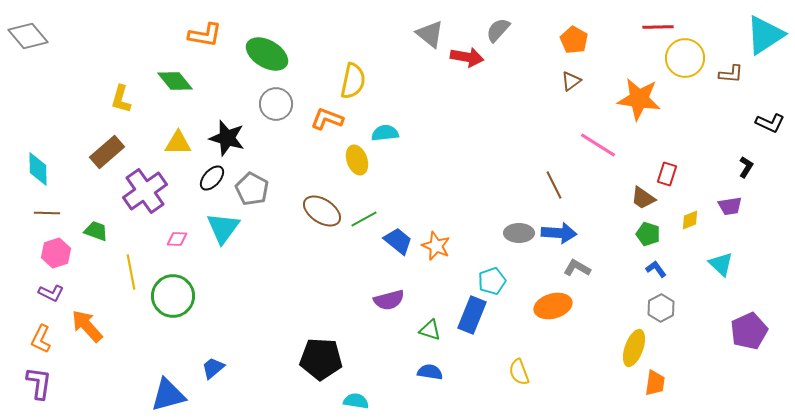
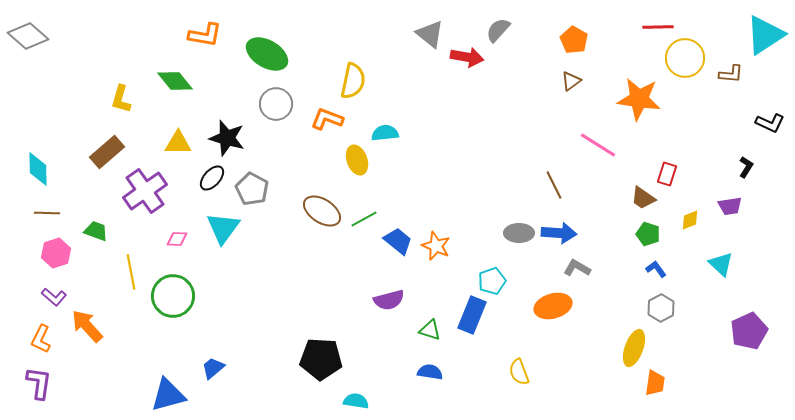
gray diamond at (28, 36): rotated 9 degrees counterclockwise
purple L-shape at (51, 293): moved 3 px right, 4 px down; rotated 15 degrees clockwise
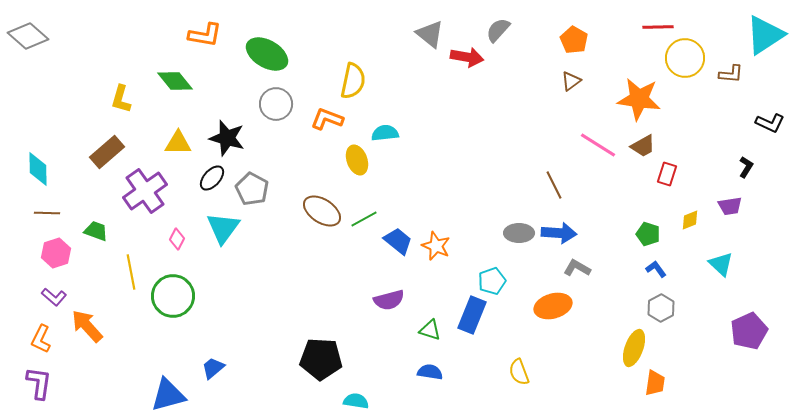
brown trapezoid at (643, 198): moved 52 px up; rotated 64 degrees counterclockwise
pink diamond at (177, 239): rotated 65 degrees counterclockwise
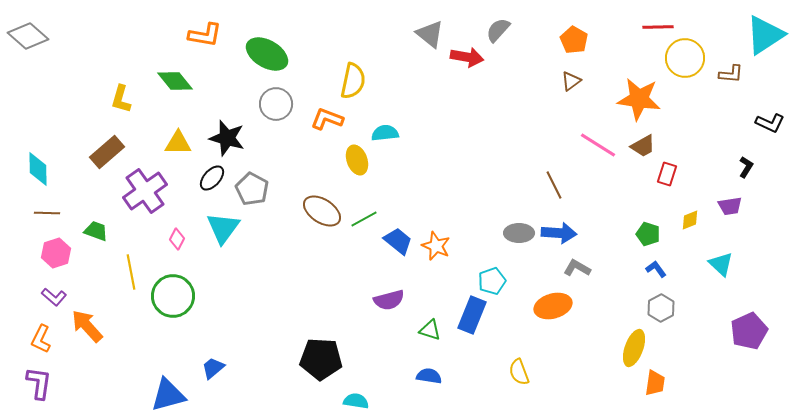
blue semicircle at (430, 372): moved 1 px left, 4 px down
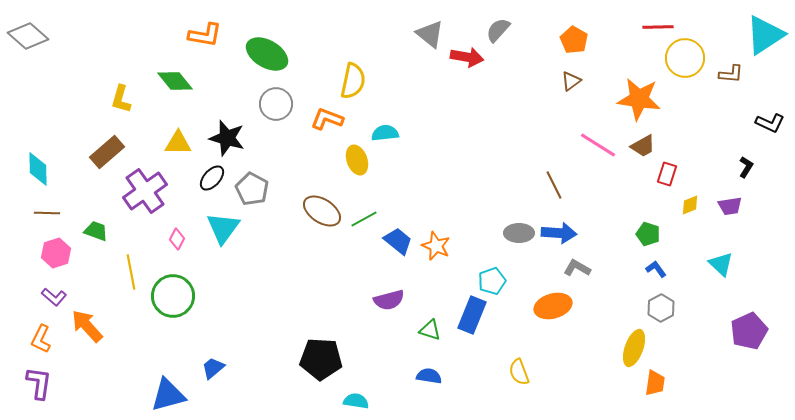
yellow diamond at (690, 220): moved 15 px up
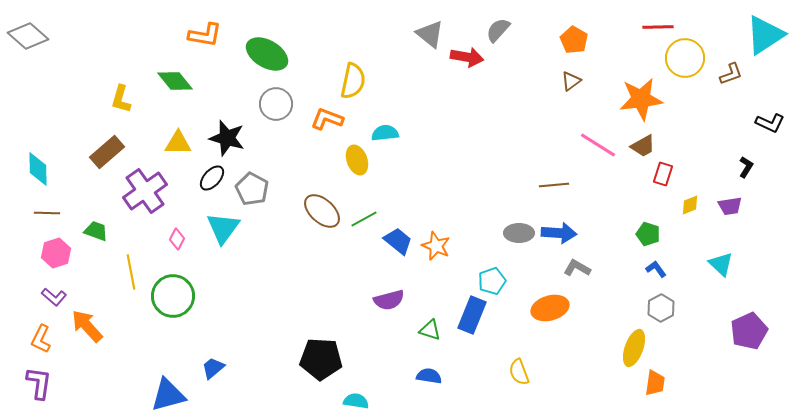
brown L-shape at (731, 74): rotated 25 degrees counterclockwise
orange star at (639, 99): moved 2 px right; rotated 15 degrees counterclockwise
red rectangle at (667, 174): moved 4 px left
brown line at (554, 185): rotated 68 degrees counterclockwise
brown ellipse at (322, 211): rotated 9 degrees clockwise
orange ellipse at (553, 306): moved 3 px left, 2 px down
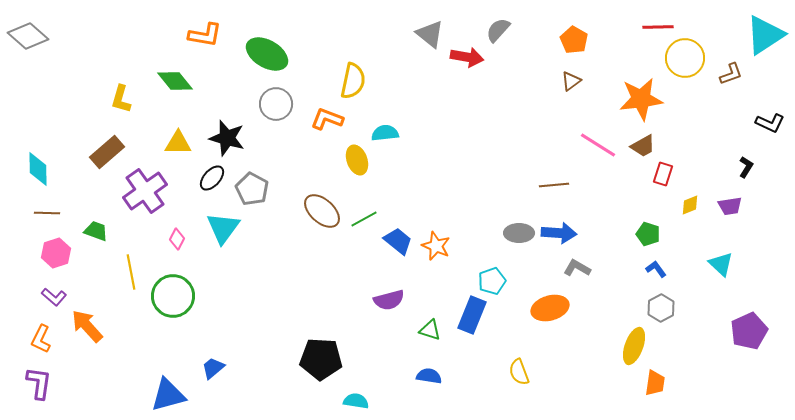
yellow ellipse at (634, 348): moved 2 px up
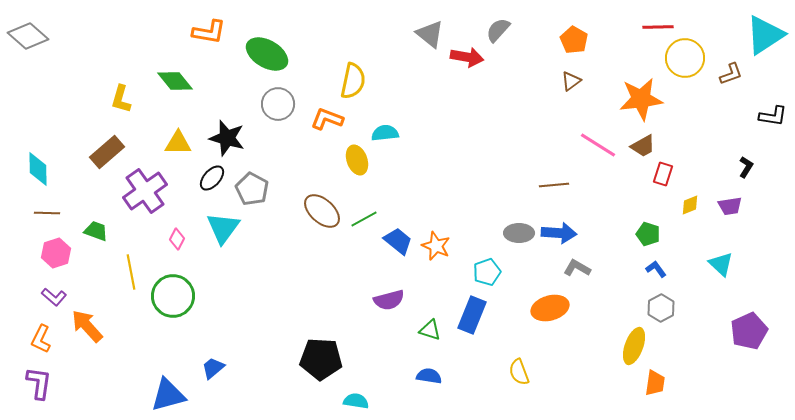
orange L-shape at (205, 35): moved 4 px right, 3 px up
gray circle at (276, 104): moved 2 px right
black L-shape at (770, 123): moved 3 px right, 7 px up; rotated 16 degrees counterclockwise
cyan pentagon at (492, 281): moved 5 px left, 9 px up
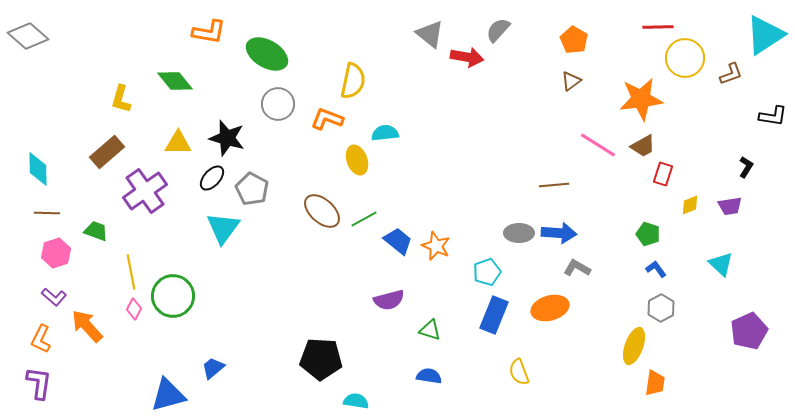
pink diamond at (177, 239): moved 43 px left, 70 px down
blue rectangle at (472, 315): moved 22 px right
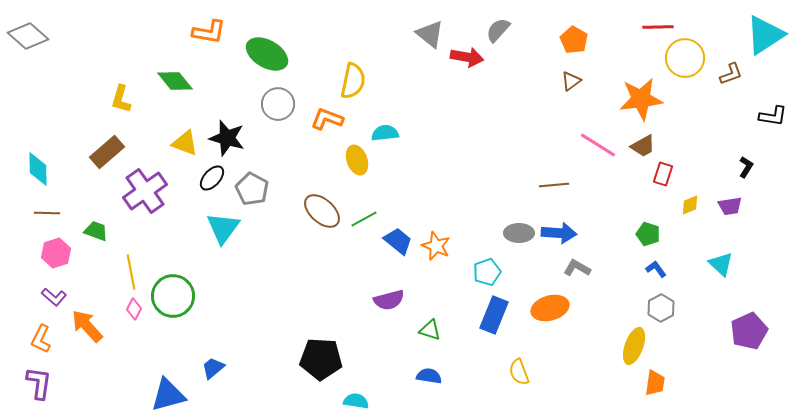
yellow triangle at (178, 143): moved 7 px right; rotated 20 degrees clockwise
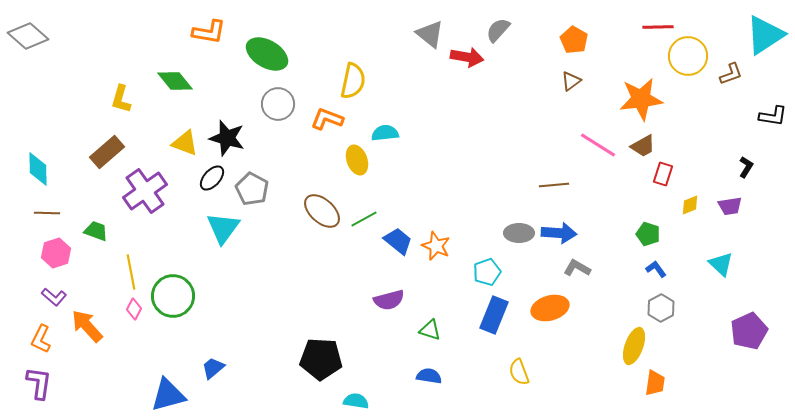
yellow circle at (685, 58): moved 3 px right, 2 px up
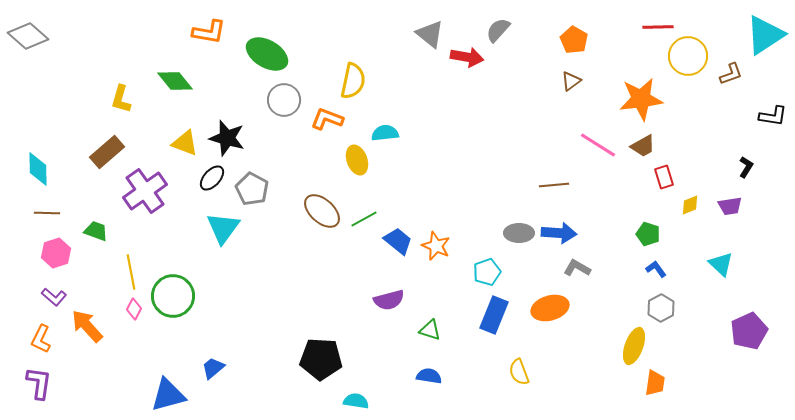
gray circle at (278, 104): moved 6 px right, 4 px up
red rectangle at (663, 174): moved 1 px right, 3 px down; rotated 35 degrees counterclockwise
